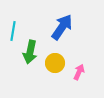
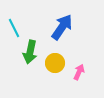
cyan line: moved 1 px right, 3 px up; rotated 36 degrees counterclockwise
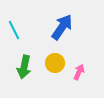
cyan line: moved 2 px down
green arrow: moved 6 px left, 15 px down
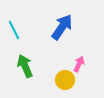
yellow circle: moved 10 px right, 17 px down
green arrow: moved 1 px right, 1 px up; rotated 145 degrees clockwise
pink arrow: moved 8 px up
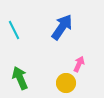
green arrow: moved 5 px left, 12 px down
yellow circle: moved 1 px right, 3 px down
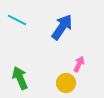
cyan line: moved 3 px right, 10 px up; rotated 36 degrees counterclockwise
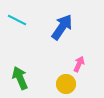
yellow circle: moved 1 px down
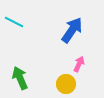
cyan line: moved 3 px left, 2 px down
blue arrow: moved 10 px right, 3 px down
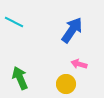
pink arrow: rotated 98 degrees counterclockwise
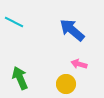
blue arrow: rotated 84 degrees counterclockwise
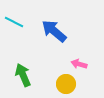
blue arrow: moved 18 px left, 1 px down
green arrow: moved 3 px right, 3 px up
